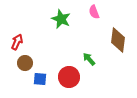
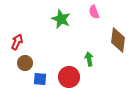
green arrow: rotated 32 degrees clockwise
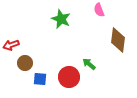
pink semicircle: moved 5 px right, 2 px up
red arrow: moved 6 px left, 3 px down; rotated 133 degrees counterclockwise
green arrow: moved 5 px down; rotated 40 degrees counterclockwise
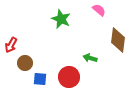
pink semicircle: rotated 152 degrees clockwise
red arrow: rotated 42 degrees counterclockwise
green arrow: moved 1 px right, 6 px up; rotated 24 degrees counterclockwise
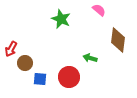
red arrow: moved 4 px down
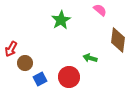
pink semicircle: moved 1 px right
green star: moved 1 px down; rotated 18 degrees clockwise
blue square: rotated 32 degrees counterclockwise
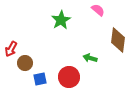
pink semicircle: moved 2 px left
blue square: rotated 16 degrees clockwise
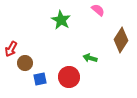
green star: rotated 12 degrees counterclockwise
brown diamond: moved 3 px right; rotated 25 degrees clockwise
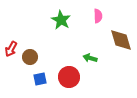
pink semicircle: moved 6 px down; rotated 48 degrees clockwise
brown diamond: rotated 50 degrees counterclockwise
brown circle: moved 5 px right, 6 px up
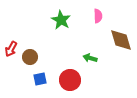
red circle: moved 1 px right, 3 px down
